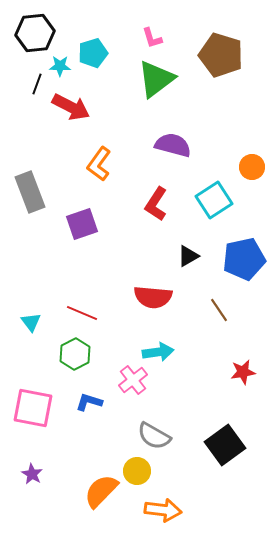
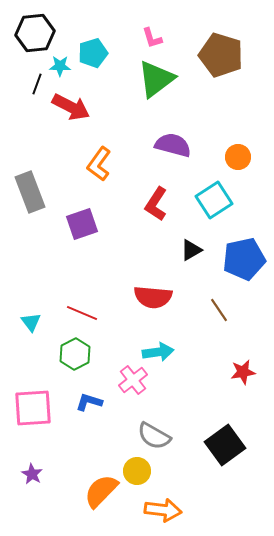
orange circle: moved 14 px left, 10 px up
black triangle: moved 3 px right, 6 px up
pink square: rotated 15 degrees counterclockwise
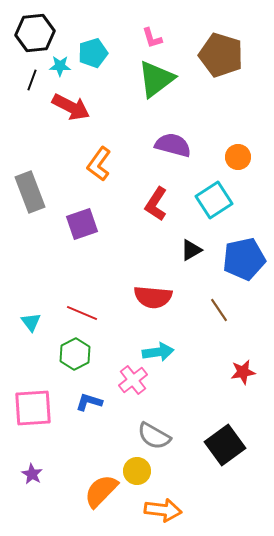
black line: moved 5 px left, 4 px up
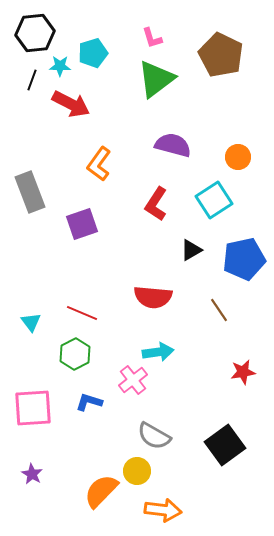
brown pentagon: rotated 9 degrees clockwise
red arrow: moved 3 px up
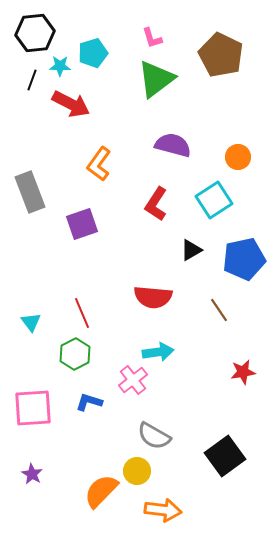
red line: rotated 44 degrees clockwise
black square: moved 11 px down
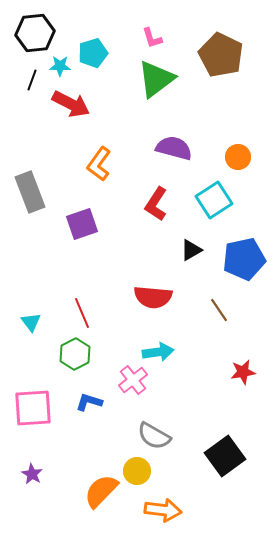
purple semicircle: moved 1 px right, 3 px down
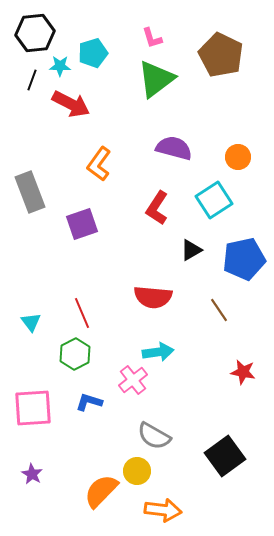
red L-shape: moved 1 px right, 4 px down
red star: rotated 20 degrees clockwise
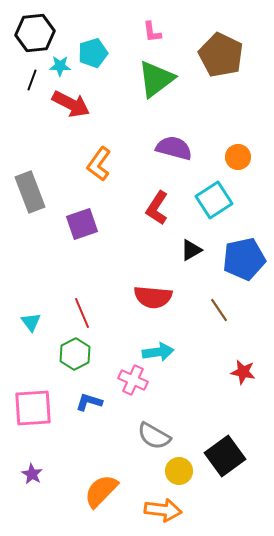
pink L-shape: moved 6 px up; rotated 10 degrees clockwise
pink cross: rotated 28 degrees counterclockwise
yellow circle: moved 42 px right
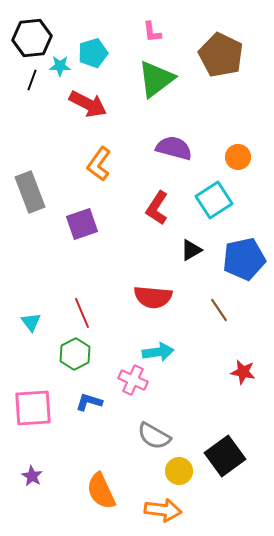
black hexagon: moved 3 px left, 5 px down
red arrow: moved 17 px right
purple star: moved 2 px down
orange semicircle: rotated 69 degrees counterclockwise
